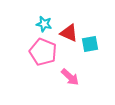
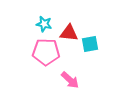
red triangle: rotated 18 degrees counterclockwise
pink pentagon: moved 3 px right; rotated 20 degrees counterclockwise
pink arrow: moved 3 px down
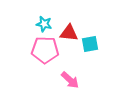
pink pentagon: moved 1 px left, 2 px up
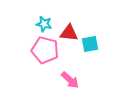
pink pentagon: rotated 12 degrees clockwise
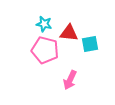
pink arrow: rotated 72 degrees clockwise
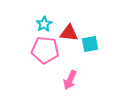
cyan star: rotated 28 degrees clockwise
pink pentagon: rotated 8 degrees counterclockwise
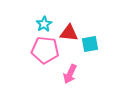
pink arrow: moved 6 px up
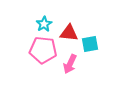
pink pentagon: moved 2 px left
pink arrow: moved 10 px up
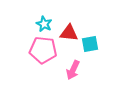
cyan star: rotated 14 degrees counterclockwise
pink arrow: moved 3 px right, 6 px down
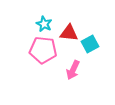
cyan square: rotated 18 degrees counterclockwise
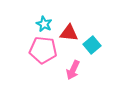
cyan square: moved 2 px right, 1 px down; rotated 12 degrees counterclockwise
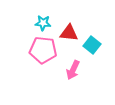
cyan star: moved 1 px left, 1 px up; rotated 21 degrees counterclockwise
cyan square: rotated 12 degrees counterclockwise
